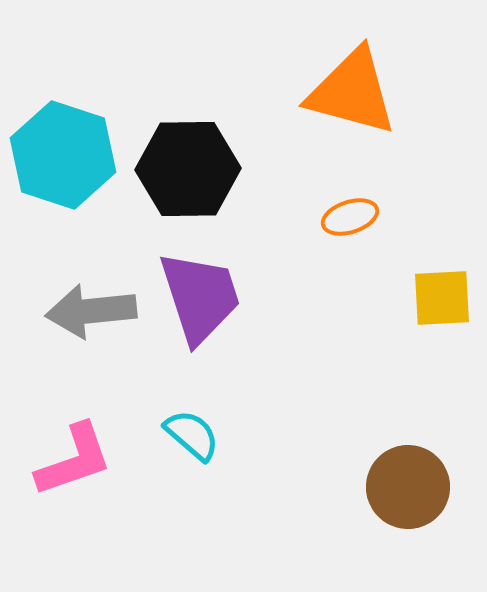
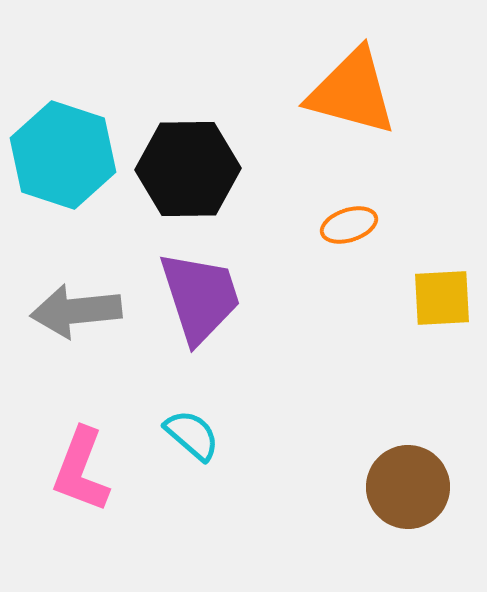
orange ellipse: moved 1 px left, 8 px down
gray arrow: moved 15 px left
pink L-shape: moved 7 px right, 10 px down; rotated 130 degrees clockwise
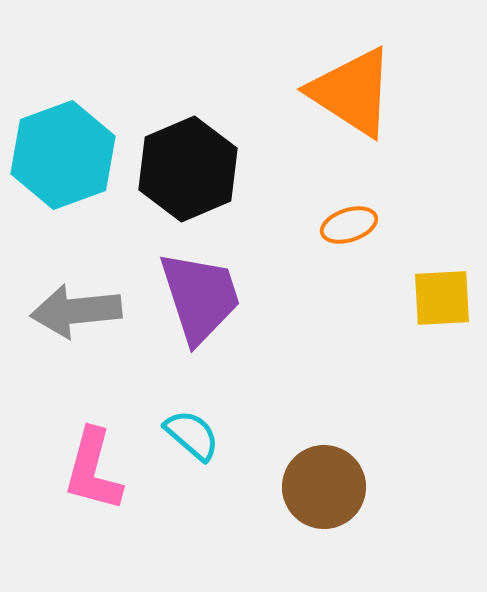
orange triangle: rotated 18 degrees clockwise
cyan hexagon: rotated 22 degrees clockwise
black hexagon: rotated 22 degrees counterclockwise
pink L-shape: moved 12 px right; rotated 6 degrees counterclockwise
brown circle: moved 84 px left
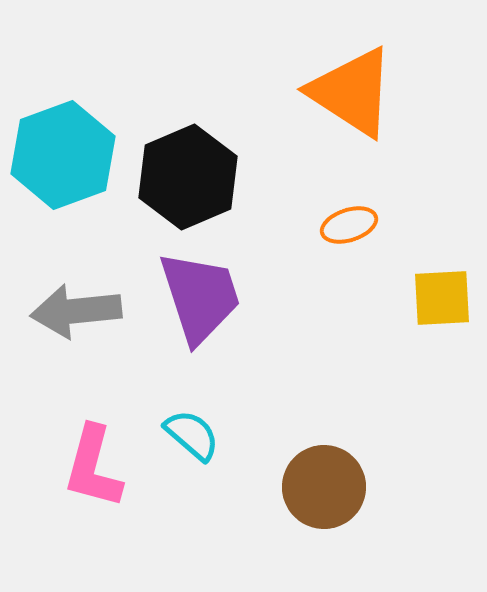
black hexagon: moved 8 px down
pink L-shape: moved 3 px up
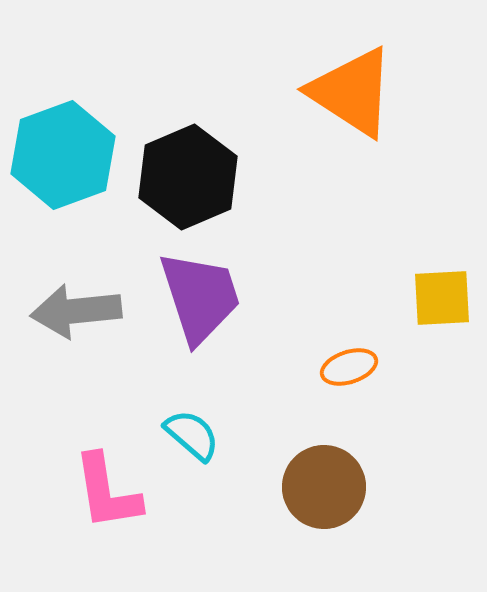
orange ellipse: moved 142 px down
pink L-shape: moved 14 px right, 25 px down; rotated 24 degrees counterclockwise
